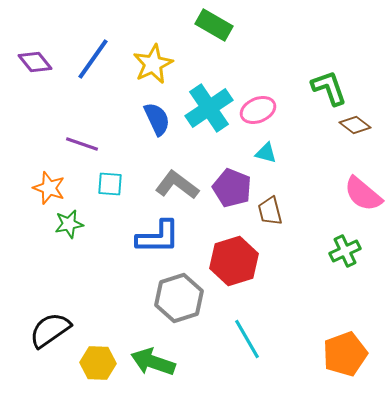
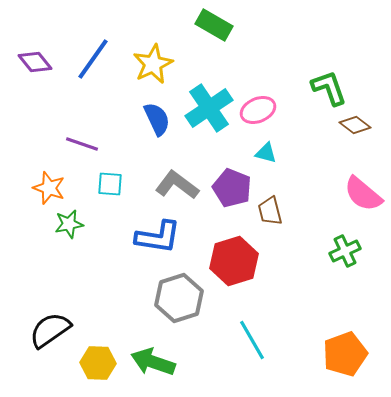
blue L-shape: rotated 9 degrees clockwise
cyan line: moved 5 px right, 1 px down
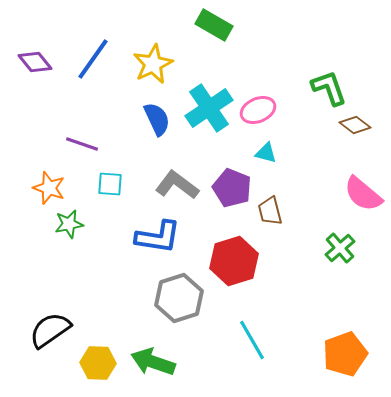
green cross: moved 5 px left, 3 px up; rotated 16 degrees counterclockwise
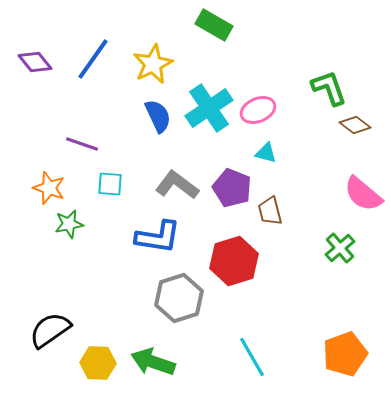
blue semicircle: moved 1 px right, 3 px up
cyan line: moved 17 px down
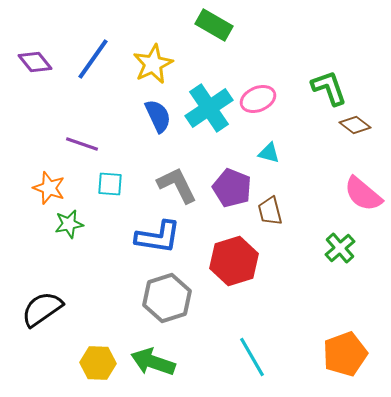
pink ellipse: moved 11 px up
cyan triangle: moved 3 px right
gray L-shape: rotated 27 degrees clockwise
gray hexagon: moved 12 px left
black semicircle: moved 8 px left, 21 px up
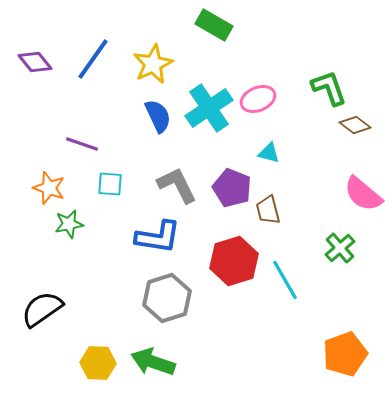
brown trapezoid: moved 2 px left, 1 px up
cyan line: moved 33 px right, 77 px up
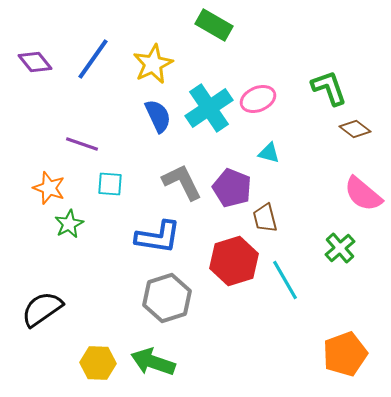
brown diamond: moved 4 px down
gray L-shape: moved 5 px right, 3 px up
brown trapezoid: moved 3 px left, 8 px down
green star: rotated 16 degrees counterclockwise
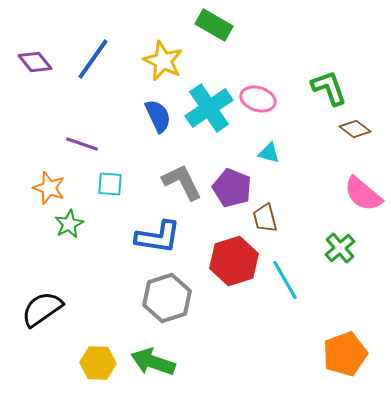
yellow star: moved 10 px right, 3 px up; rotated 21 degrees counterclockwise
pink ellipse: rotated 40 degrees clockwise
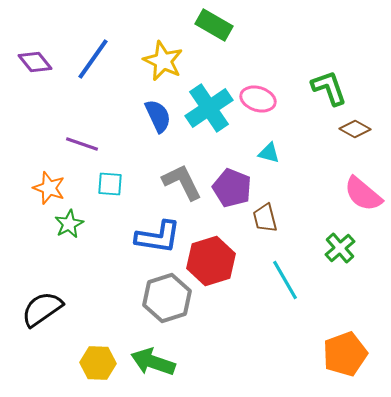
brown diamond: rotated 8 degrees counterclockwise
red hexagon: moved 23 px left
